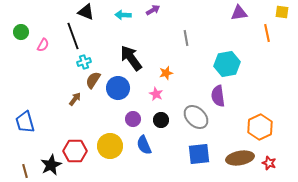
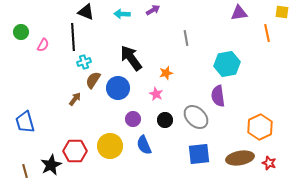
cyan arrow: moved 1 px left, 1 px up
black line: moved 1 px down; rotated 16 degrees clockwise
black circle: moved 4 px right
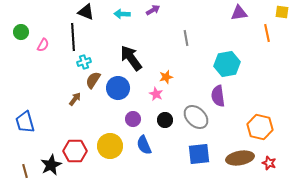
orange star: moved 4 px down
orange hexagon: rotated 20 degrees counterclockwise
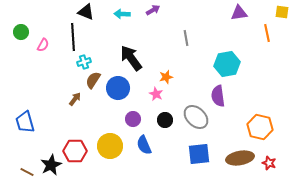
brown line: moved 2 px right, 1 px down; rotated 48 degrees counterclockwise
